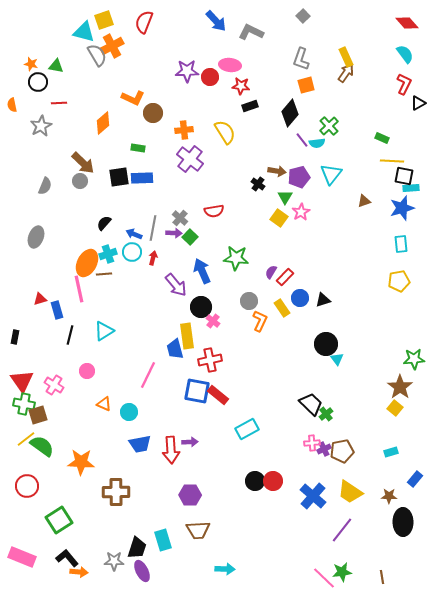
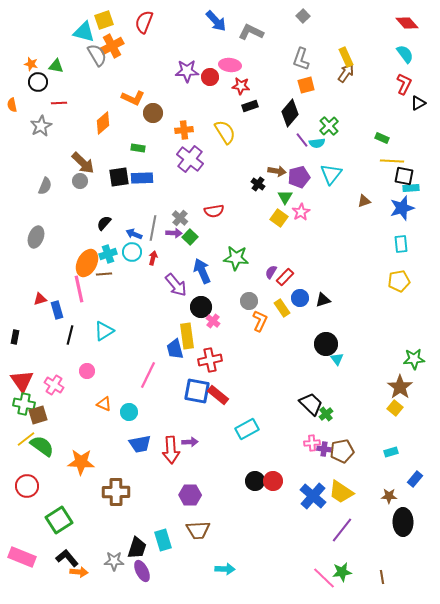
purple cross at (324, 449): rotated 32 degrees clockwise
yellow trapezoid at (350, 492): moved 9 px left
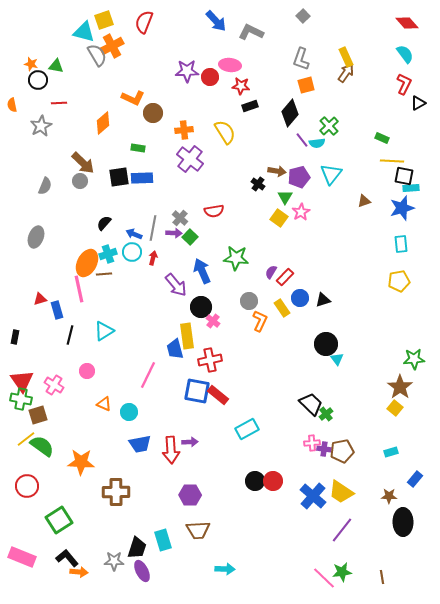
black circle at (38, 82): moved 2 px up
green cross at (24, 404): moved 3 px left, 5 px up
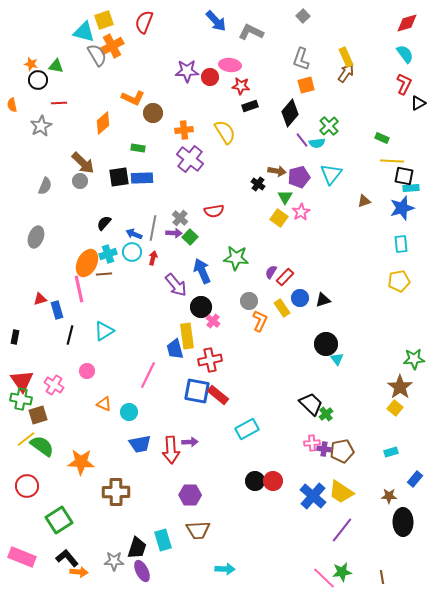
red diamond at (407, 23): rotated 65 degrees counterclockwise
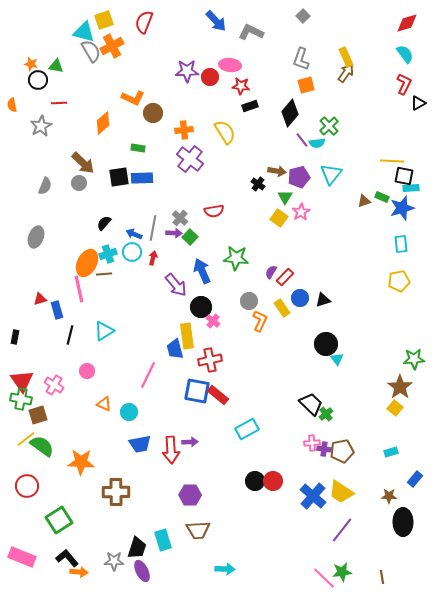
gray semicircle at (97, 55): moved 6 px left, 4 px up
green rectangle at (382, 138): moved 59 px down
gray circle at (80, 181): moved 1 px left, 2 px down
